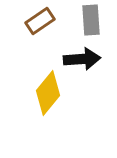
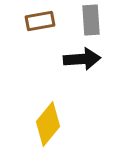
brown rectangle: rotated 24 degrees clockwise
yellow diamond: moved 31 px down
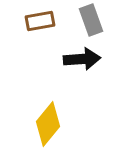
gray rectangle: rotated 16 degrees counterclockwise
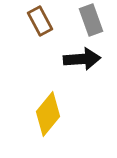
brown rectangle: rotated 72 degrees clockwise
yellow diamond: moved 10 px up
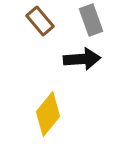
brown rectangle: rotated 12 degrees counterclockwise
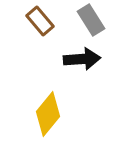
gray rectangle: rotated 12 degrees counterclockwise
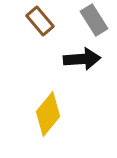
gray rectangle: moved 3 px right
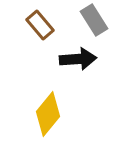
brown rectangle: moved 4 px down
black arrow: moved 4 px left
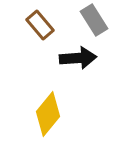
black arrow: moved 1 px up
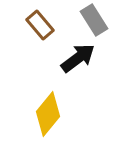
black arrow: rotated 33 degrees counterclockwise
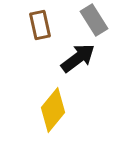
brown rectangle: rotated 28 degrees clockwise
yellow diamond: moved 5 px right, 4 px up
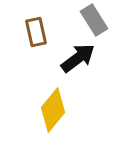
brown rectangle: moved 4 px left, 7 px down
